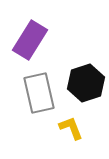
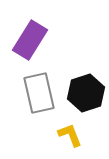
black hexagon: moved 10 px down
yellow L-shape: moved 1 px left, 7 px down
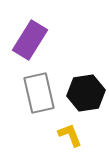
black hexagon: rotated 9 degrees clockwise
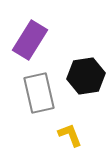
black hexagon: moved 17 px up
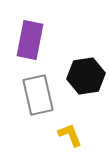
purple rectangle: rotated 21 degrees counterclockwise
gray rectangle: moved 1 px left, 2 px down
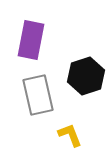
purple rectangle: moved 1 px right
black hexagon: rotated 9 degrees counterclockwise
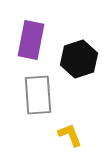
black hexagon: moved 7 px left, 17 px up
gray rectangle: rotated 9 degrees clockwise
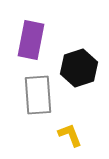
black hexagon: moved 9 px down
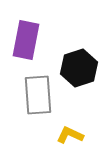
purple rectangle: moved 5 px left
yellow L-shape: rotated 44 degrees counterclockwise
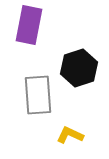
purple rectangle: moved 3 px right, 15 px up
